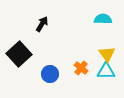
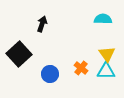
black arrow: rotated 14 degrees counterclockwise
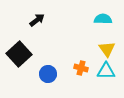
black arrow: moved 5 px left, 4 px up; rotated 35 degrees clockwise
yellow triangle: moved 5 px up
orange cross: rotated 24 degrees counterclockwise
blue circle: moved 2 px left
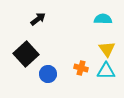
black arrow: moved 1 px right, 1 px up
black square: moved 7 px right
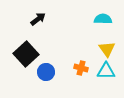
blue circle: moved 2 px left, 2 px up
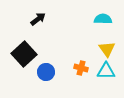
black square: moved 2 px left
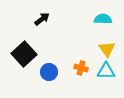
black arrow: moved 4 px right
blue circle: moved 3 px right
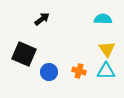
black square: rotated 25 degrees counterclockwise
orange cross: moved 2 px left, 3 px down
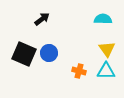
blue circle: moved 19 px up
